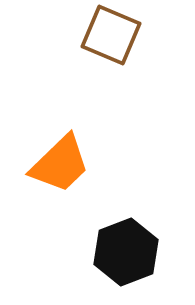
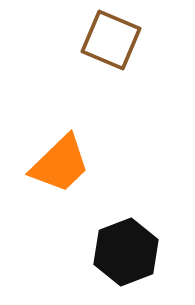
brown square: moved 5 px down
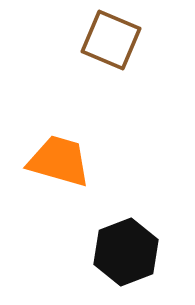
orange trapezoid: moved 1 px left, 3 px up; rotated 120 degrees counterclockwise
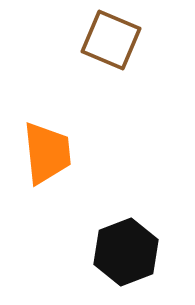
orange trapezoid: moved 12 px left, 8 px up; rotated 68 degrees clockwise
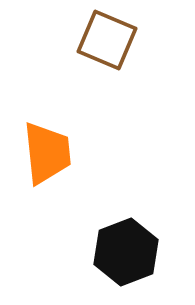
brown square: moved 4 px left
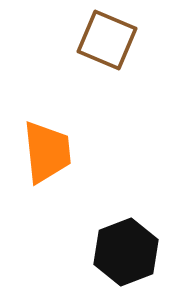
orange trapezoid: moved 1 px up
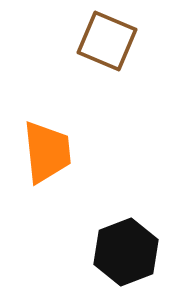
brown square: moved 1 px down
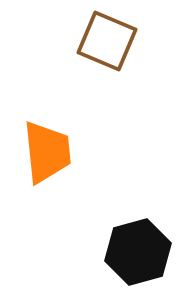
black hexagon: moved 12 px right; rotated 6 degrees clockwise
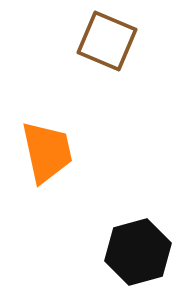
orange trapezoid: rotated 6 degrees counterclockwise
